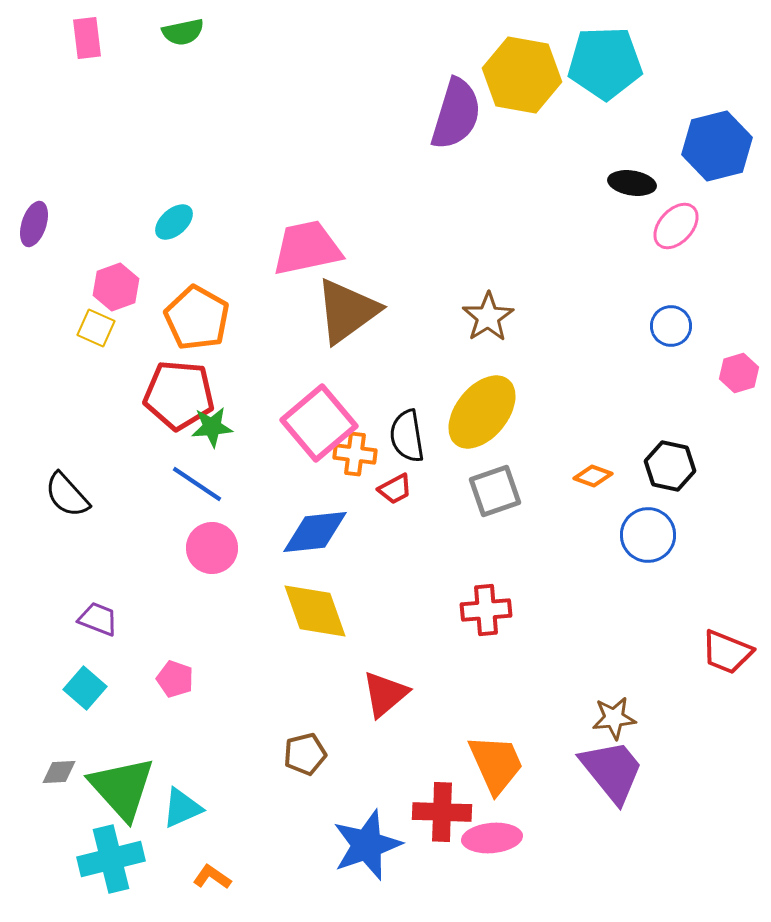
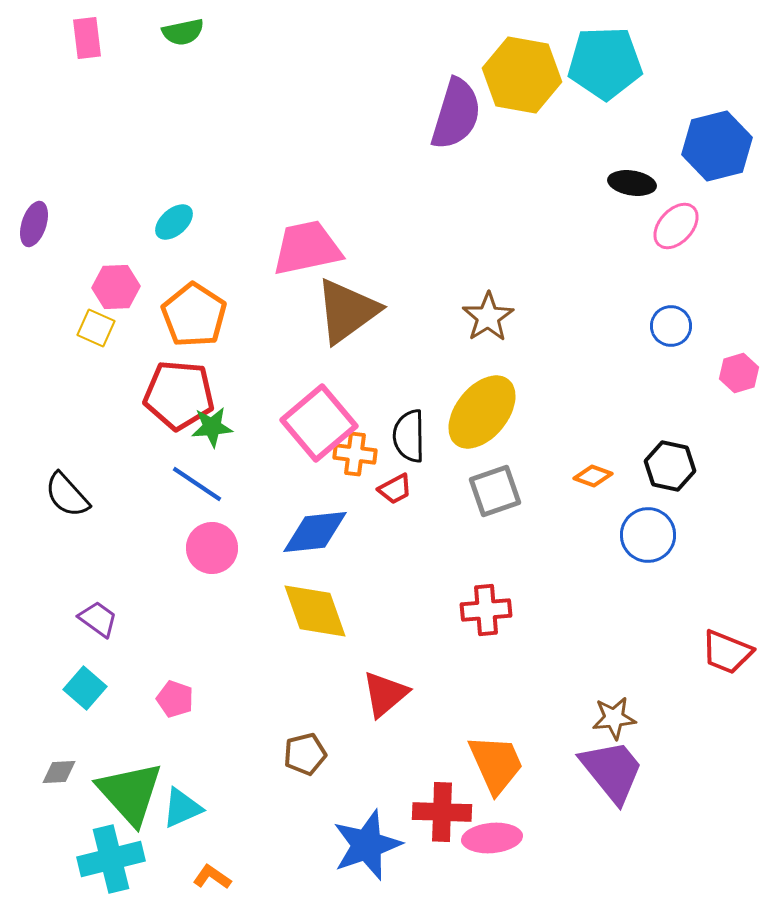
pink hexagon at (116, 287): rotated 18 degrees clockwise
orange pentagon at (197, 318): moved 3 px left, 3 px up; rotated 4 degrees clockwise
black semicircle at (407, 436): moved 2 px right; rotated 8 degrees clockwise
purple trapezoid at (98, 619): rotated 15 degrees clockwise
pink pentagon at (175, 679): moved 20 px down
green triangle at (122, 788): moved 8 px right, 5 px down
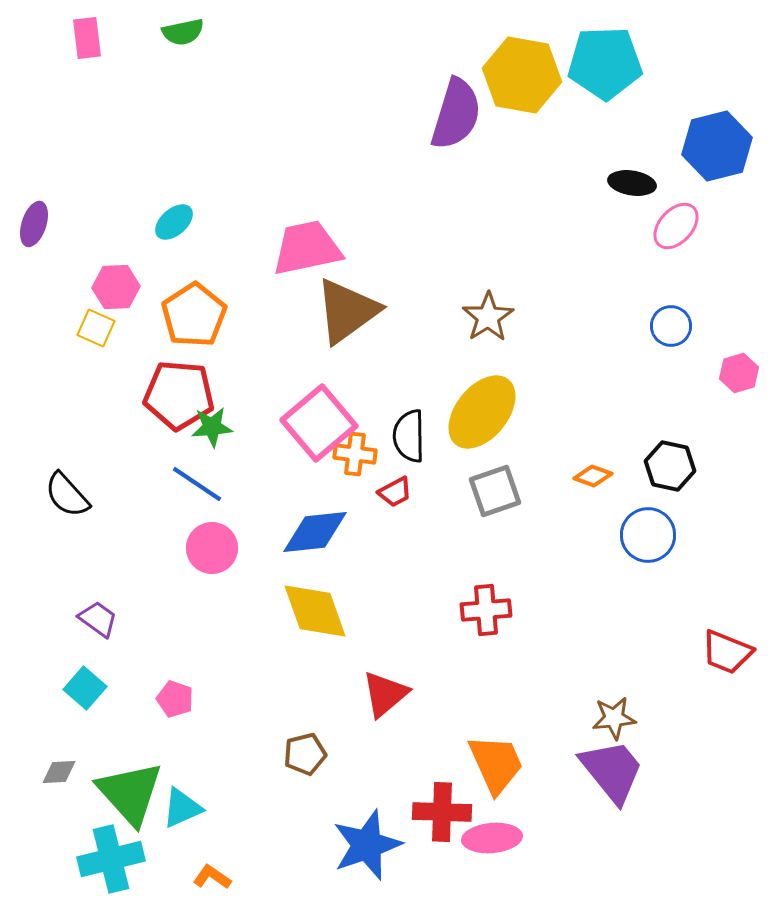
orange pentagon at (194, 315): rotated 6 degrees clockwise
red trapezoid at (395, 489): moved 3 px down
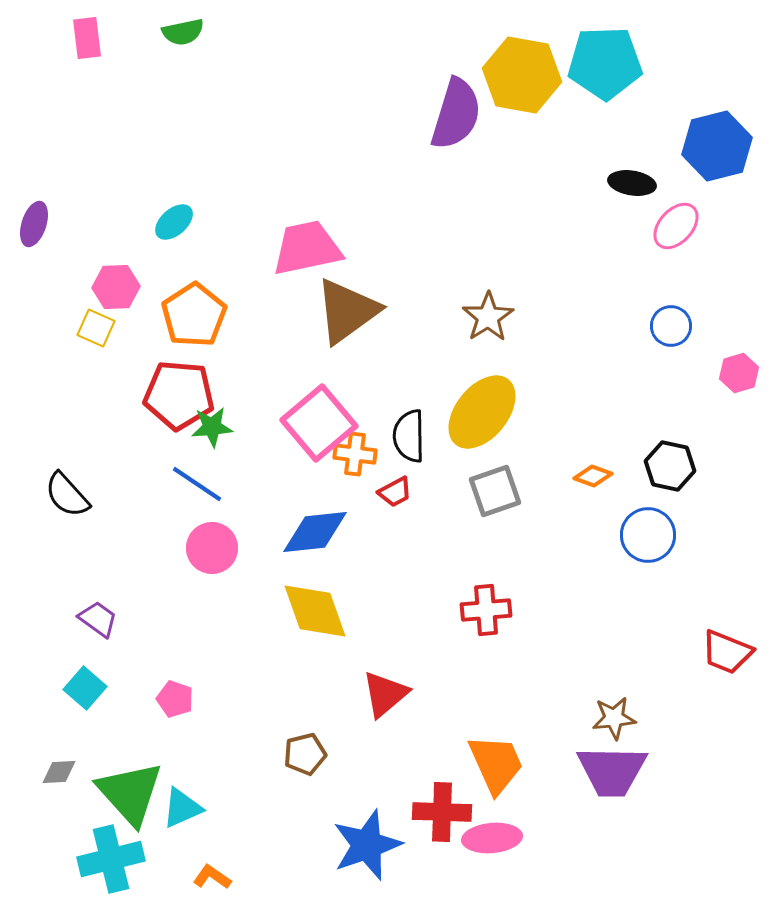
purple trapezoid at (612, 771): rotated 130 degrees clockwise
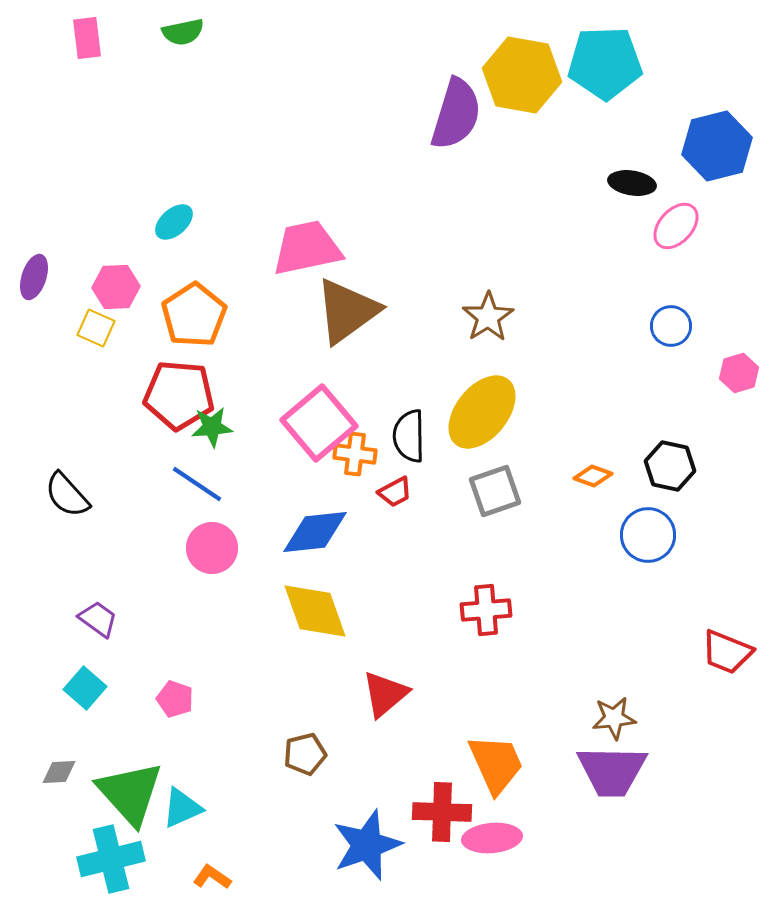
purple ellipse at (34, 224): moved 53 px down
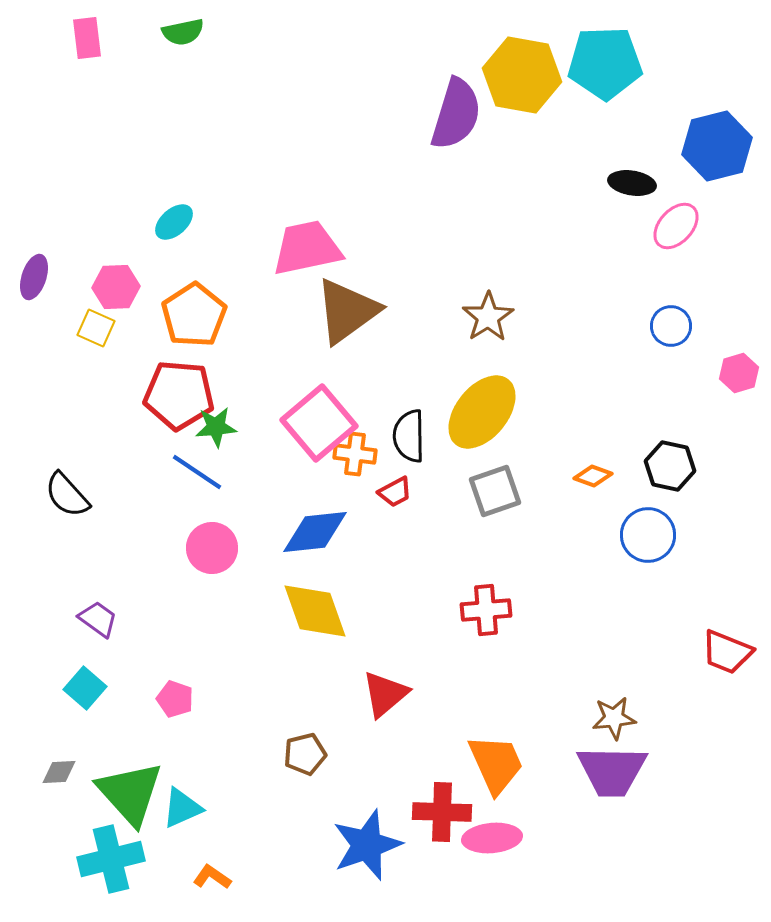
green star at (212, 427): moved 4 px right
blue line at (197, 484): moved 12 px up
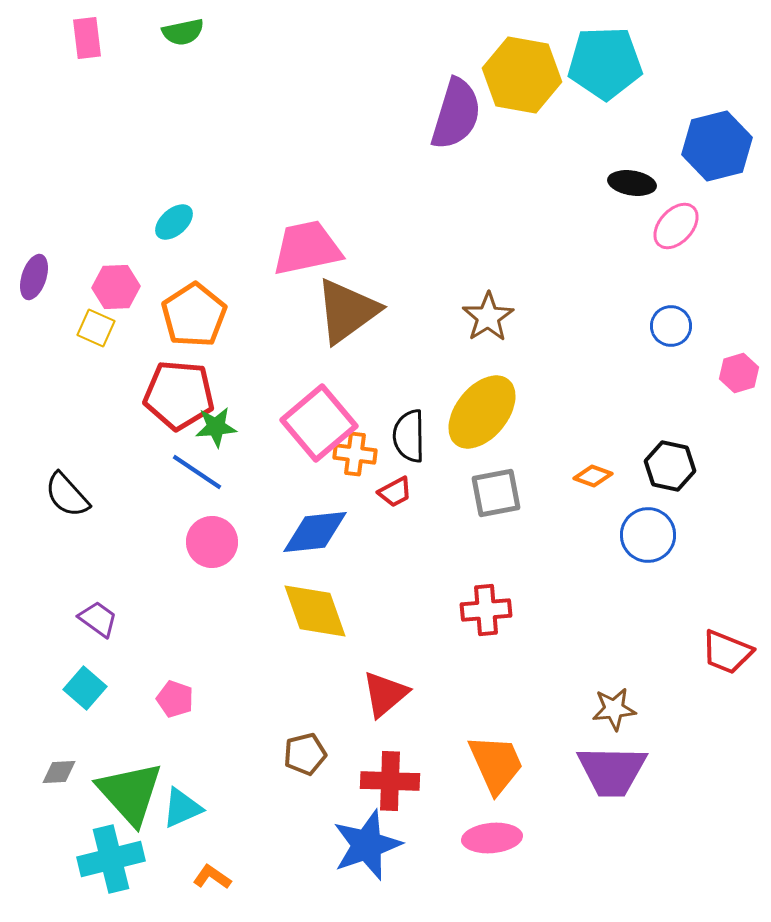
gray square at (495, 491): moved 1 px right, 2 px down; rotated 8 degrees clockwise
pink circle at (212, 548): moved 6 px up
brown star at (614, 718): moved 9 px up
red cross at (442, 812): moved 52 px left, 31 px up
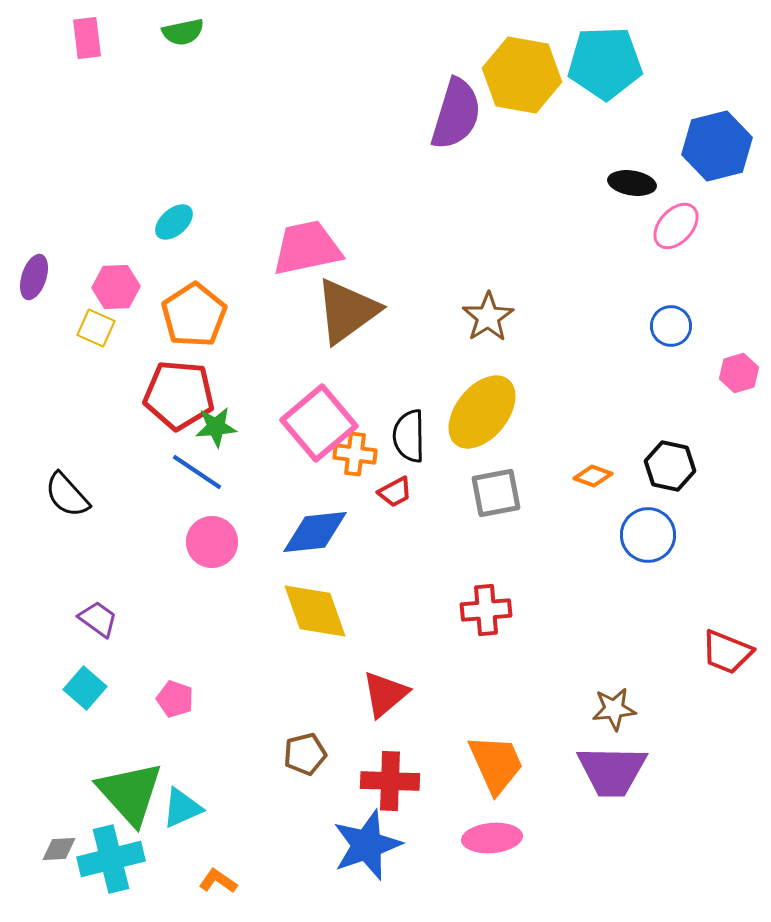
gray diamond at (59, 772): moved 77 px down
orange L-shape at (212, 877): moved 6 px right, 4 px down
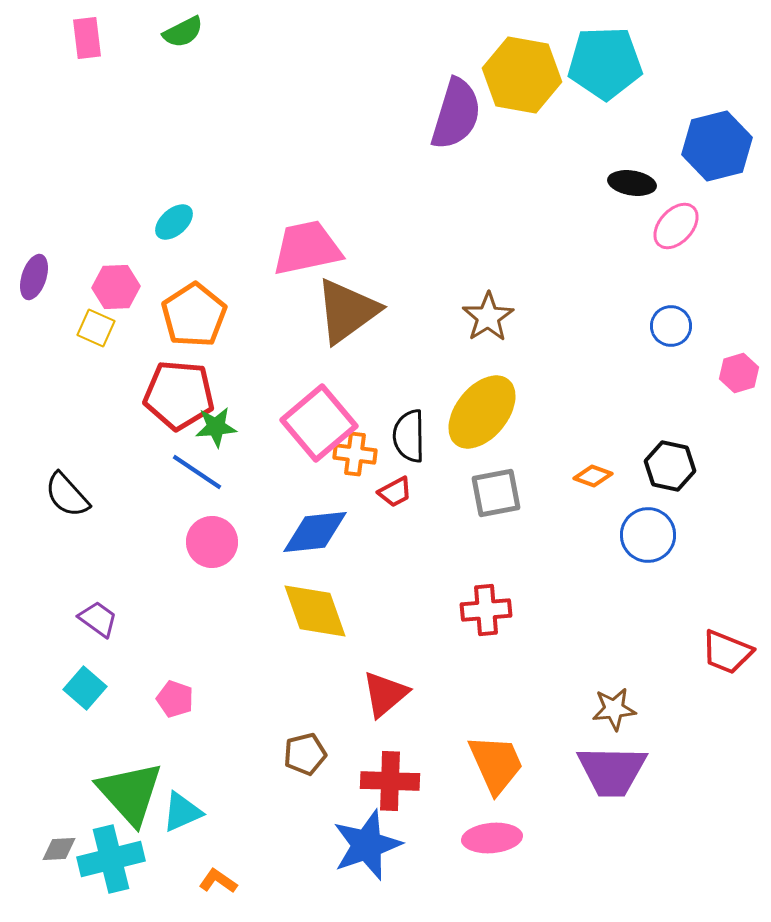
green semicircle at (183, 32): rotated 15 degrees counterclockwise
cyan triangle at (182, 808): moved 4 px down
